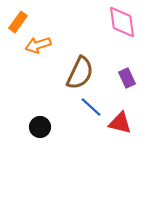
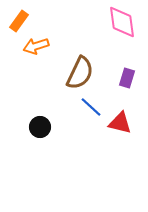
orange rectangle: moved 1 px right, 1 px up
orange arrow: moved 2 px left, 1 px down
purple rectangle: rotated 42 degrees clockwise
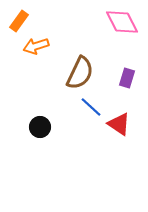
pink diamond: rotated 20 degrees counterclockwise
red triangle: moved 1 px left, 1 px down; rotated 20 degrees clockwise
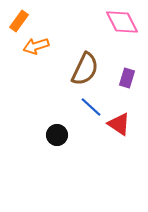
brown semicircle: moved 5 px right, 4 px up
black circle: moved 17 px right, 8 px down
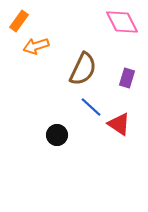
brown semicircle: moved 2 px left
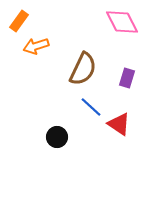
black circle: moved 2 px down
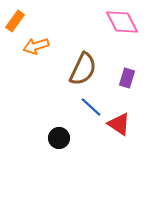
orange rectangle: moved 4 px left
black circle: moved 2 px right, 1 px down
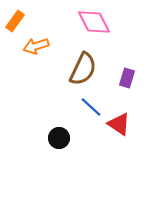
pink diamond: moved 28 px left
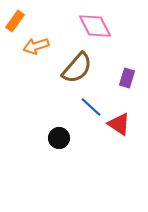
pink diamond: moved 1 px right, 4 px down
brown semicircle: moved 6 px left, 1 px up; rotated 16 degrees clockwise
